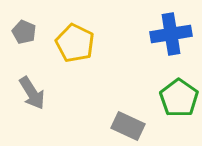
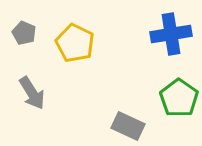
gray pentagon: moved 1 px down
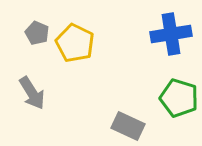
gray pentagon: moved 13 px right
green pentagon: rotated 18 degrees counterclockwise
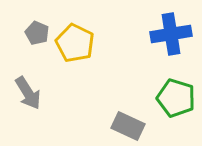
gray arrow: moved 4 px left
green pentagon: moved 3 px left
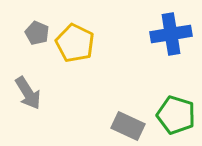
green pentagon: moved 17 px down
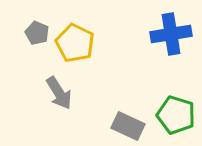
gray arrow: moved 31 px right
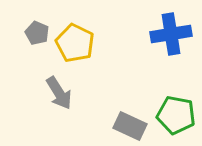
green pentagon: rotated 6 degrees counterclockwise
gray rectangle: moved 2 px right
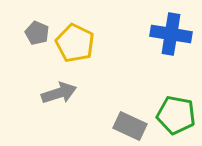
blue cross: rotated 18 degrees clockwise
gray arrow: rotated 76 degrees counterclockwise
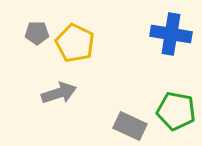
gray pentagon: rotated 25 degrees counterclockwise
green pentagon: moved 4 px up
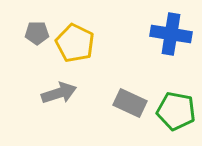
gray rectangle: moved 23 px up
